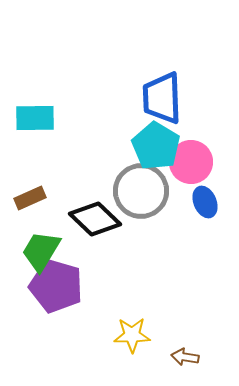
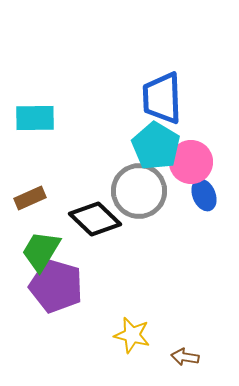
gray circle: moved 2 px left
blue ellipse: moved 1 px left, 7 px up
yellow star: rotated 15 degrees clockwise
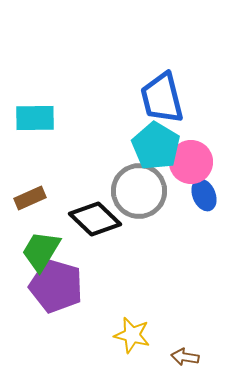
blue trapezoid: rotated 12 degrees counterclockwise
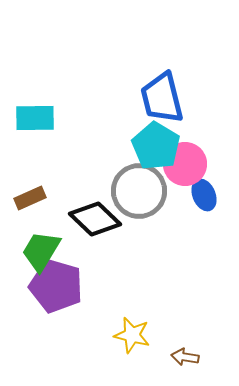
pink circle: moved 6 px left, 2 px down
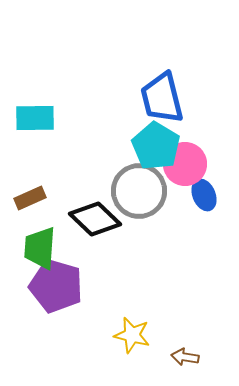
green trapezoid: moved 1 px left, 3 px up; rotated 27 degrees counterclockwise
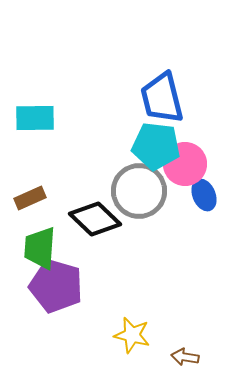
cyan pentagon: rotated 24 degrees counterclockwise
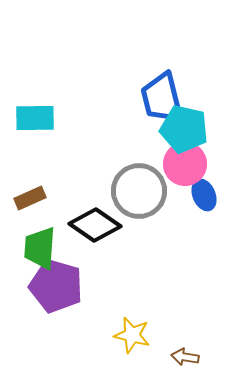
cyan pentagon: moved 28 px right, 17 px up; rotated 6 degrees clockwise
black diamond: moved 6 px down; rotated 9 degrees counterclockwise
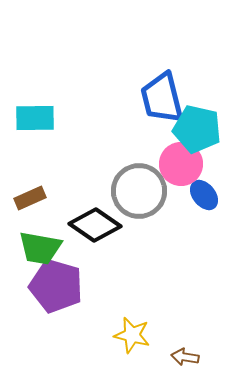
cyan pentagon: moved 13 px right
pink circle: moved 4 px left
blue ellipse: rotated 16 degrees counterclockwise
green trapezoid: rotated 84 degrees counterclockwise
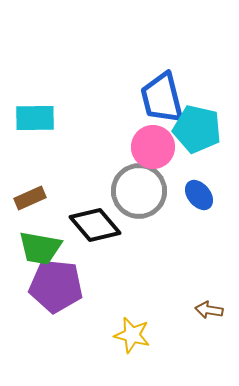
pink circle: moved 28 px left, 17 px up
blue ellipse: moved 5 px left
black diamond: rotated 15 degrees clockwise
purple pentagon: rotated 10 degrees counterclockwise
brown arrow: moved 24 px right, 47 px up
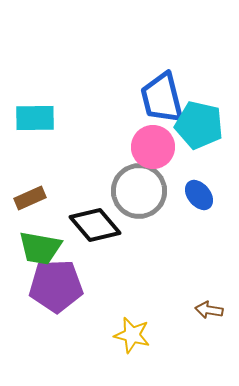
cyan pentagon: moved 2 px right, 4 px up
purple pentagon: rotated 8 degrees counterclockwise
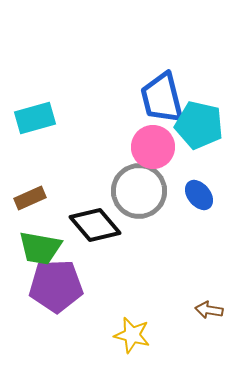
cyan rectangle: rotated 15 degrees counterclockwise
